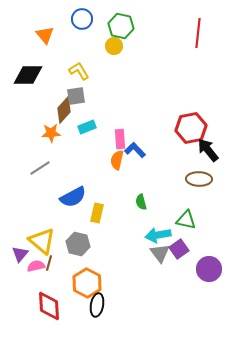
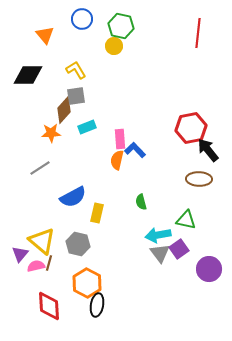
yellow L-shape: moved 3 px left, 1 px up
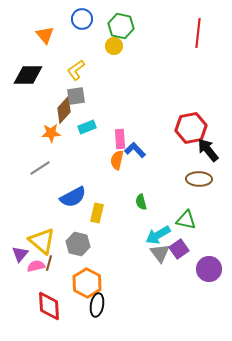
yellow L-shape: rotated 95 degrees counterclockwise
cyan arrow: rotated 20 degrees counterclockwise
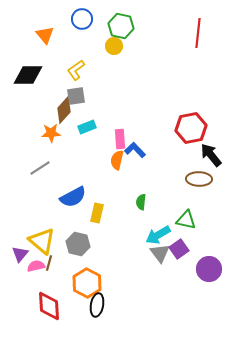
black arrow: moved 3 px right, 5 px down
green semicircle: rotated 21 degrees clockwise
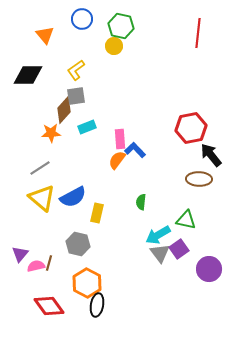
orange semicircle: rotated 24 degrees clockwise
yellow triangle: moved 43 px up
red diamond: rotated 32 degrees counterclockwise
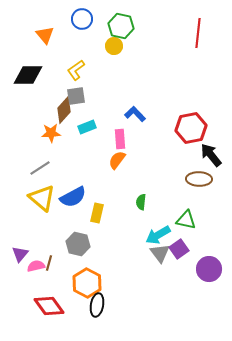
blue L-shape: moved 36 px up
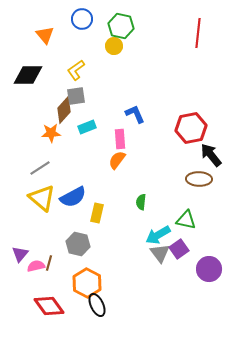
blue L-shape: rotated 20 degrees clockwise
black ellipse: rotated 35 degrees counterclockwise
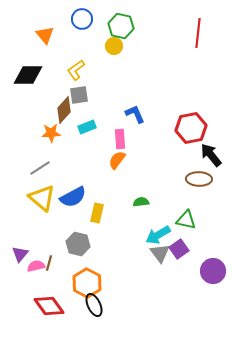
gray square: moved 3 px right, 1 px up
green semicircle: rotated 77 degrees clockwise
purple circle: moved 4 px right, 2 px down
black ellipse: moved 3 px left
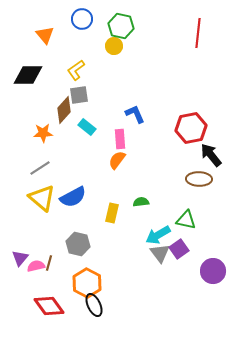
cyan rectangle: rotated 60 degrees clockwise
orange star: moved 8 px left
yellow rectangle: moved 15 px right
purple triangle: moved 4 px down
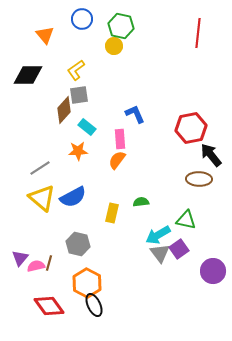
orange star: moved 35 px right, 18 px down
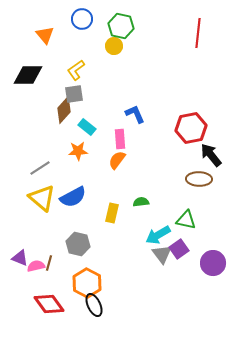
gray square: moved 5 px left, 1 px up
gray triangle: moved 2 px right, 1 px down
purple triangle: rotated 48 degrees counterclockwise
purple circle: moved 8 px up
red diamond: moved 2 px up
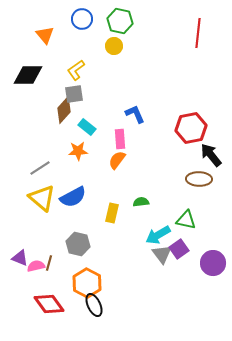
green hexagon: moved 1 px left, 5 px up
